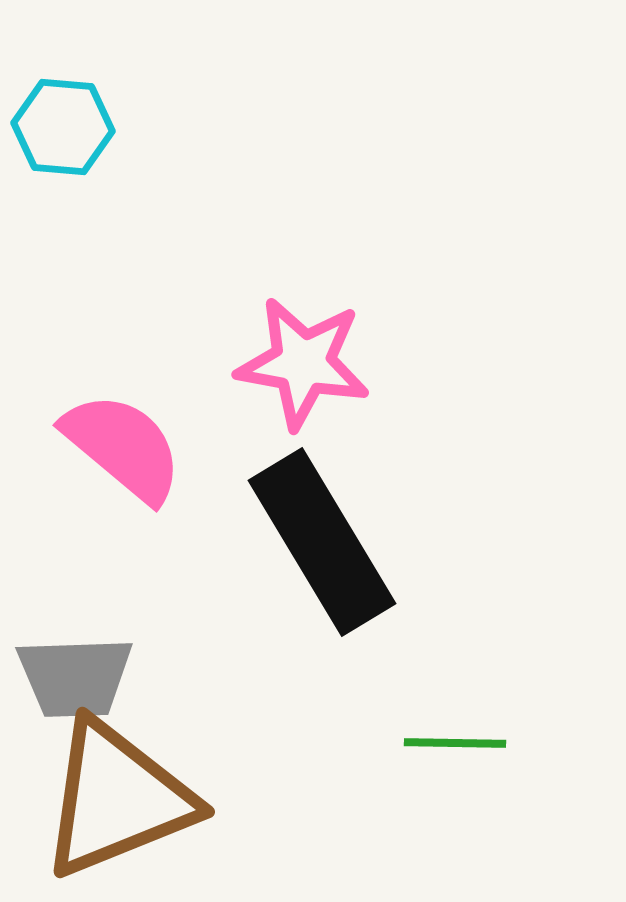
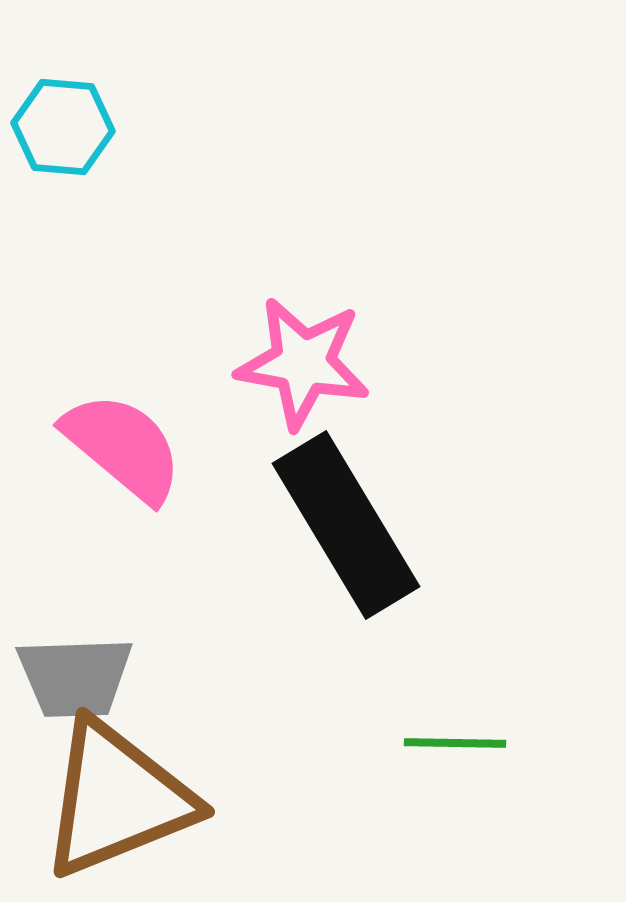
black rectangle: moved 24 px right, 17 px up
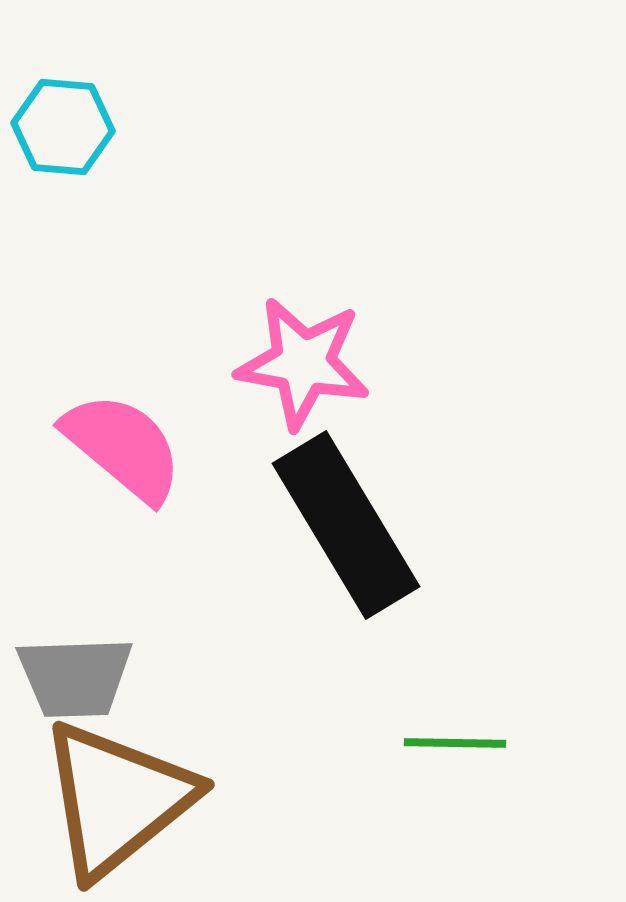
brown triangle: rotated 17 degrees counterclockwise
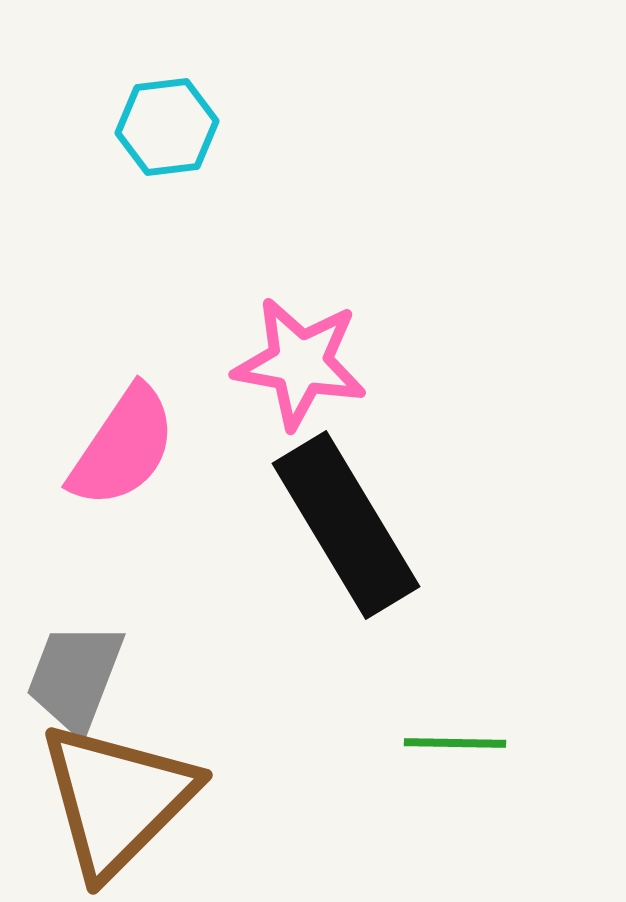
cyan hexagon: moved 104 px right; rotated 12 degrees counterclockwise
pink star: moved 3 px left
pink semicircle: rotated 84 degrees clockwise
gray trapezoid: rotated 113 degrees clockwise
brown triangle: rotated 6 degrees counterclockwise
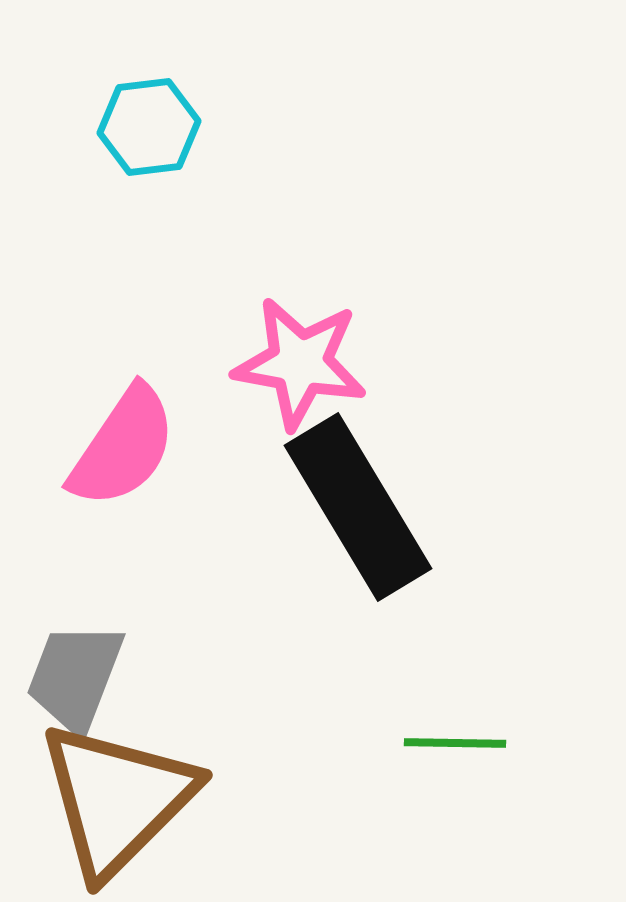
cyan hexagon: moved 18 px left
black rectangle: moved 12 px right, 18 px up
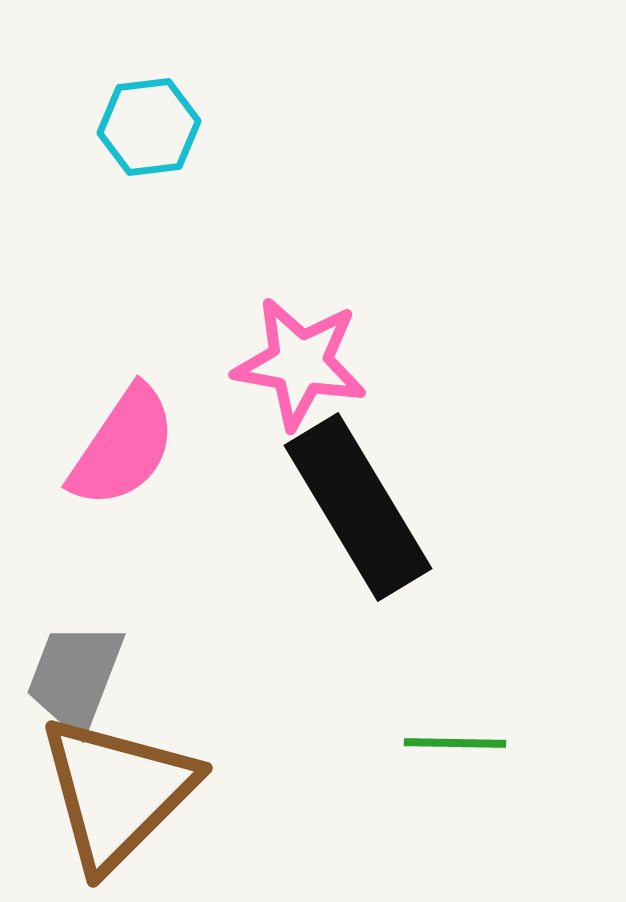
brown triangle: moved 7 px up
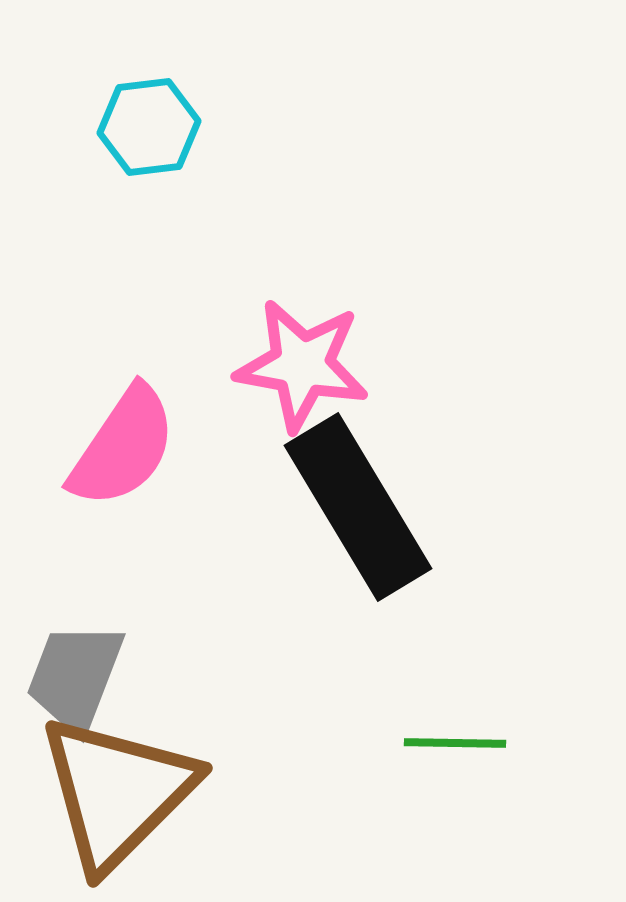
pink star: moved 2 px right, 2 px down
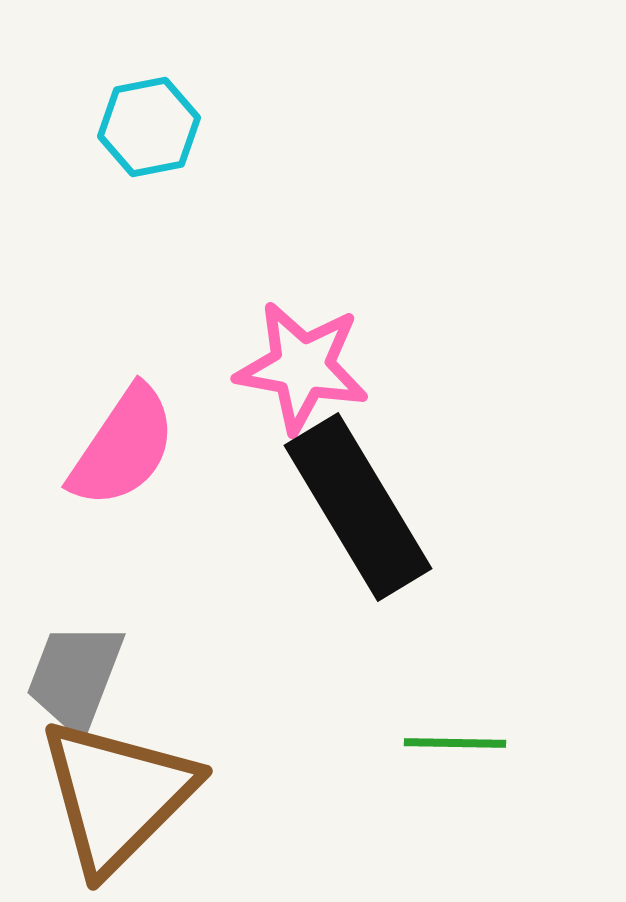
cyan hexagon: rotated 4 degrees counterclockwise
pink star: moved 2 px down
brown triangle: moved 3 px down
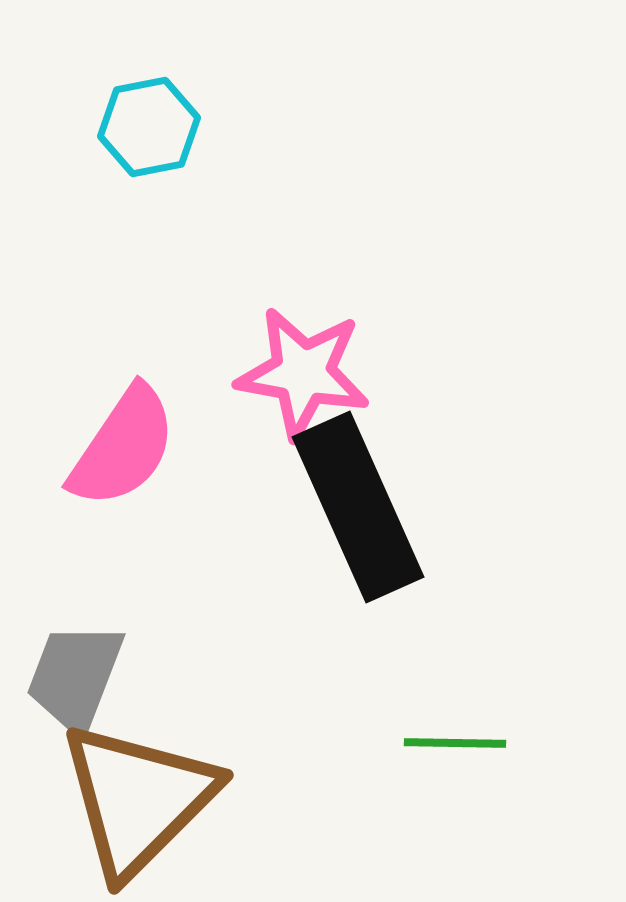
pink star: moved 1 px right, 6 px down
black rectangle: rotated 7 degrees clockwise
brown triangle: moved 21 px right, 4 px down
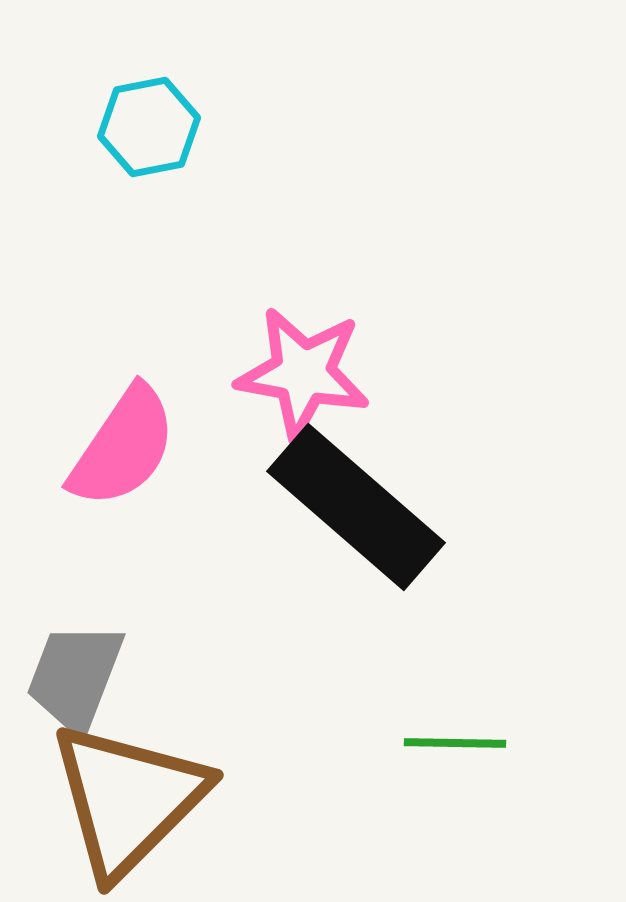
black rectangle: moved 2 px left; rotated 25 degrees counterclockwise
brown triangle: moved 10 px left
